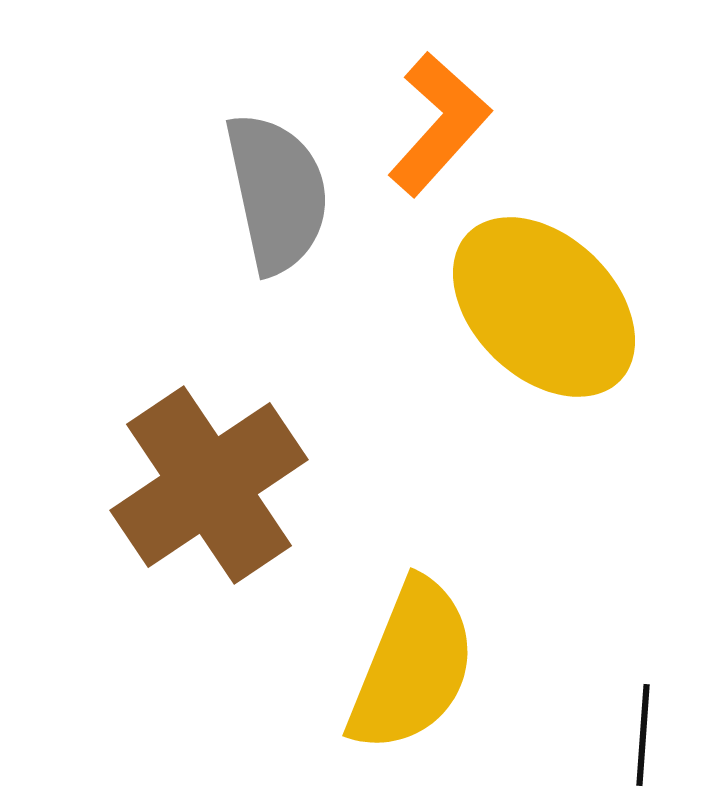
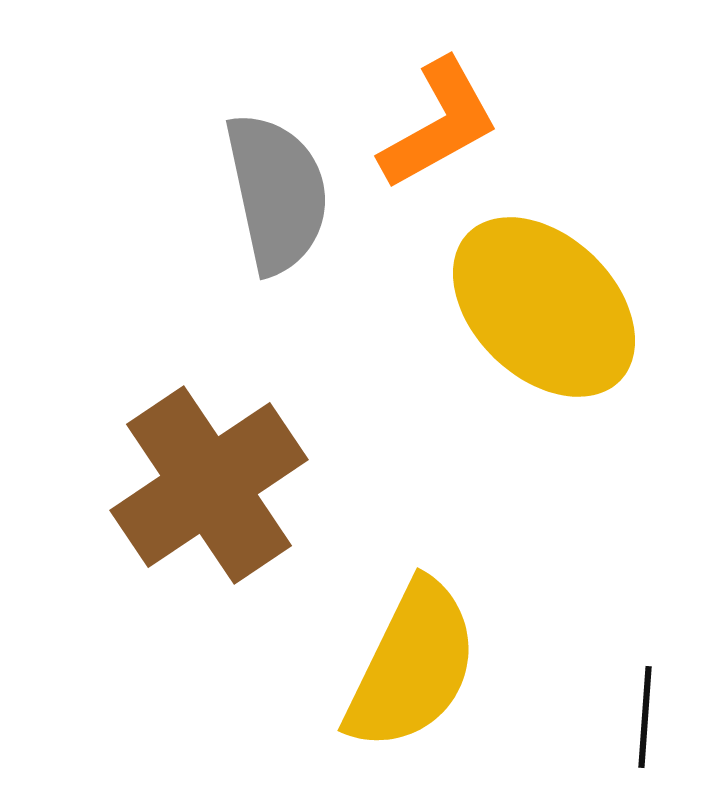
orange L-shape: rotated 19 degrees clockwise
yellow semicircle: rotated 4 degrees clockwise
black line: moved 2 px right, 18 px up
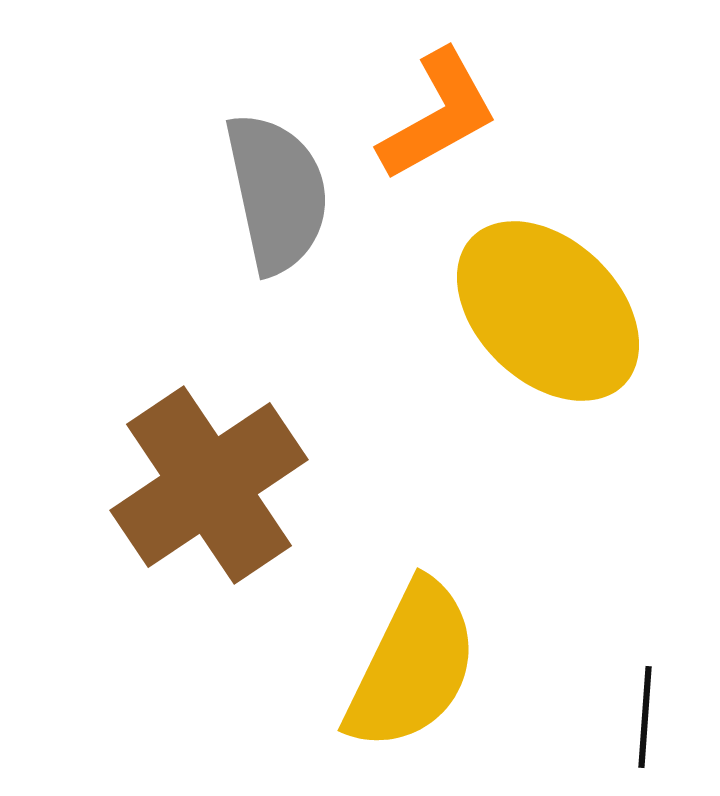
orange L-shape: moved 1 px left, 9 px up
yellow ellipse: moved 4 px right, 4 px down
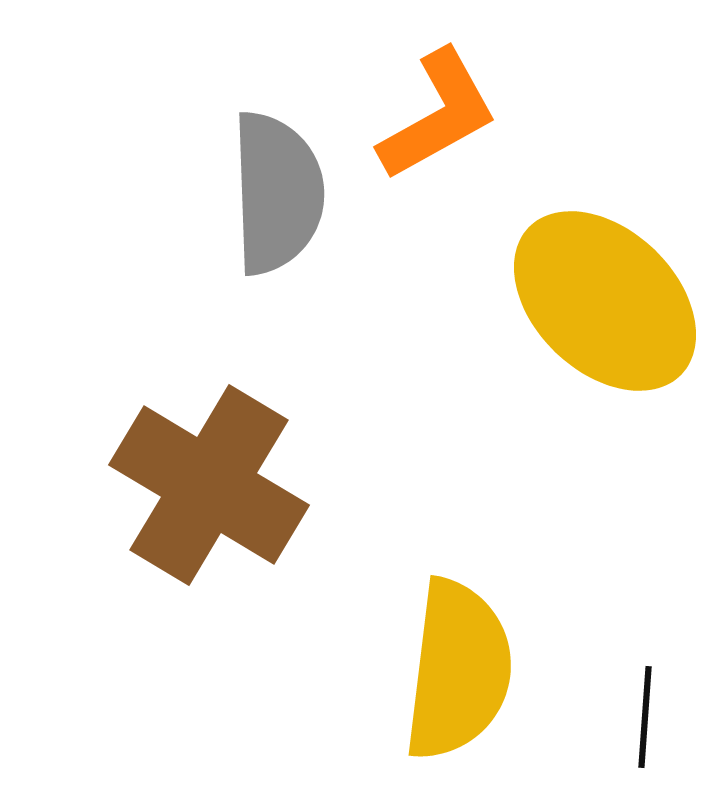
gray semicircle: rotated 10 degrees clockwise
yellow ellipse: moved 57 px right, 10 px up
brown cross: rotated 25 degrees counterclockwise
yellow semicircle: moved 46 px right, 4 px down; rotated 19 degrees counterclockwise
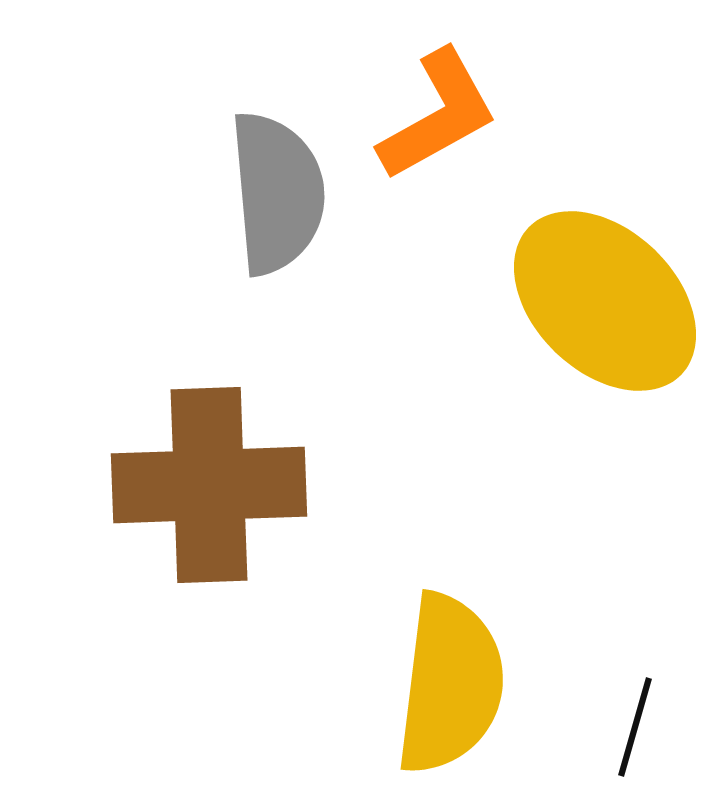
gray semicircle: rotated 3 degrees counterclockwise
brown cross: rotated 33 degrees counterclockwise
yellow semicircle: moved 8 px left, 14 px down
black line: moved 10 px left, 10 px down; rotated 12 degrees clockwise
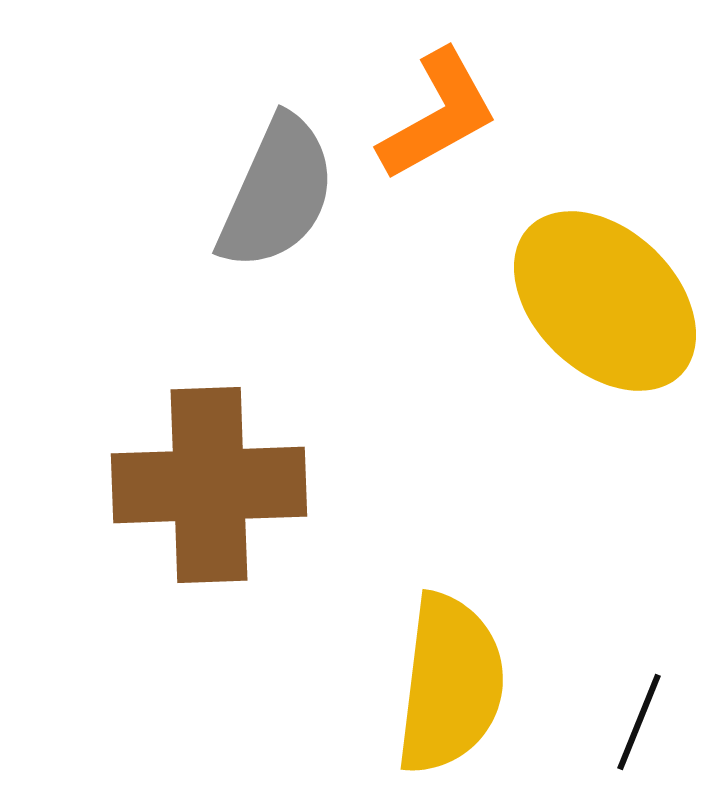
gray semicircle: rotated 29 degrees clockwise
black line: moved 4 px right, 5 px up; rotated 6 degrees clockwise
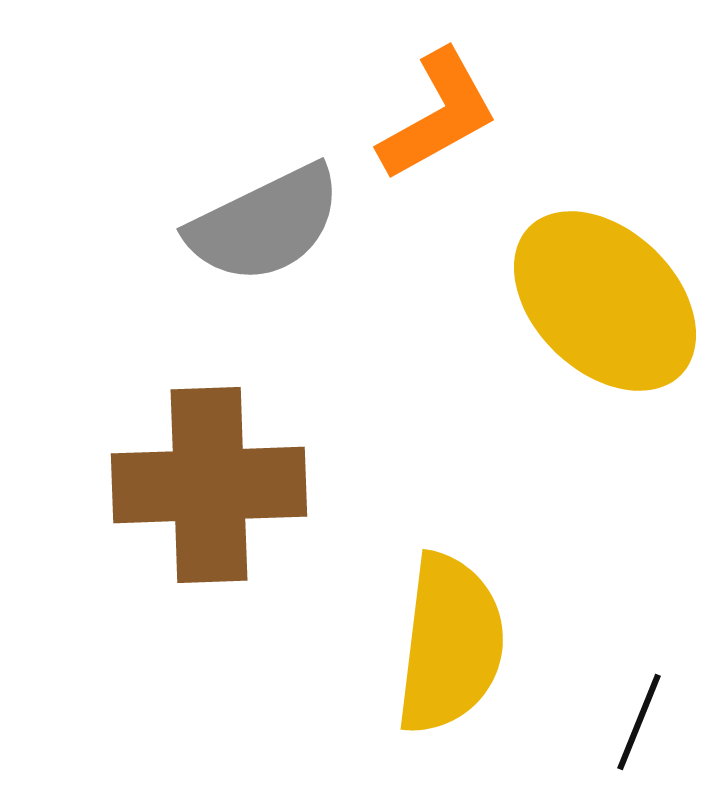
gray semicircle: moved 12 px left, 31 px down; rotated 40 degrees clockwise
yellow semicircle: moved 40 px up
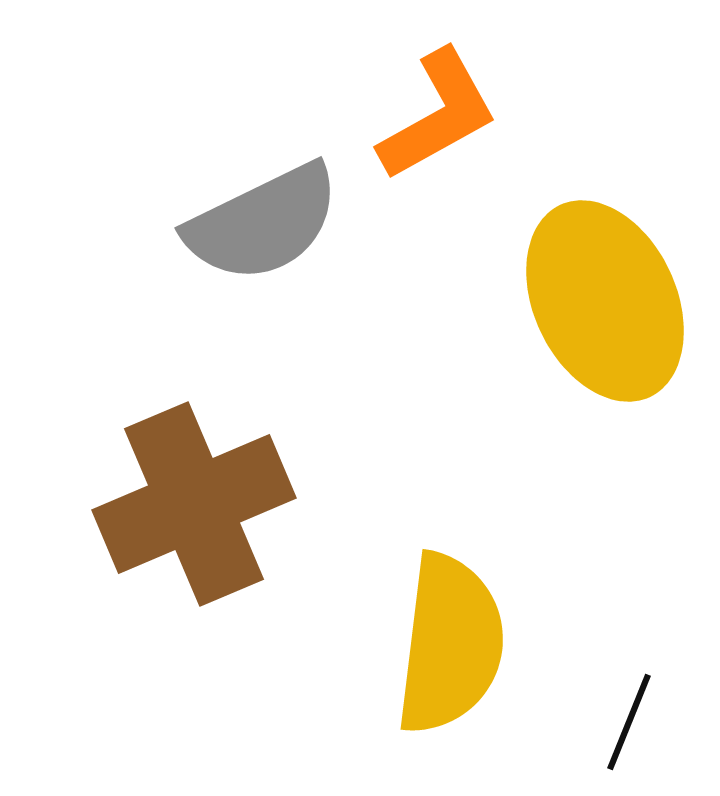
gray semicircle: moved 2 px left, 1 px up
yellow ellipse: rotated 21 degrees clockwise
brown cross: moved 15 px left, 19 px down; rotated 21 degrees counterclockwise
black line: moved 10 px left
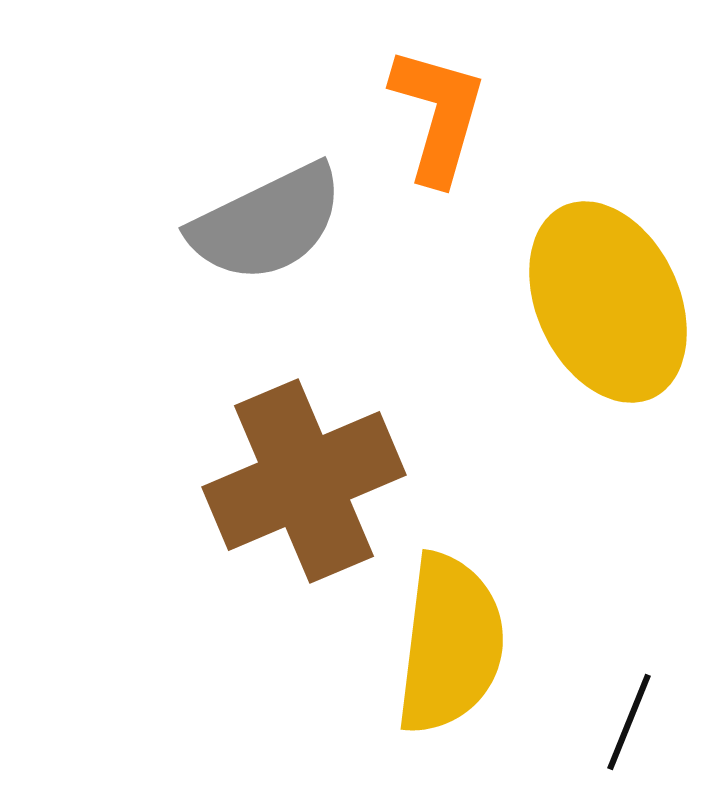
orange L-shape: rotated 45 degrees counterclockwise
gray semicircle: moved 4 px right
yellow ellipse: moved 3 px right, 1 px down
brown cross: moved 110 px right, 23 px up
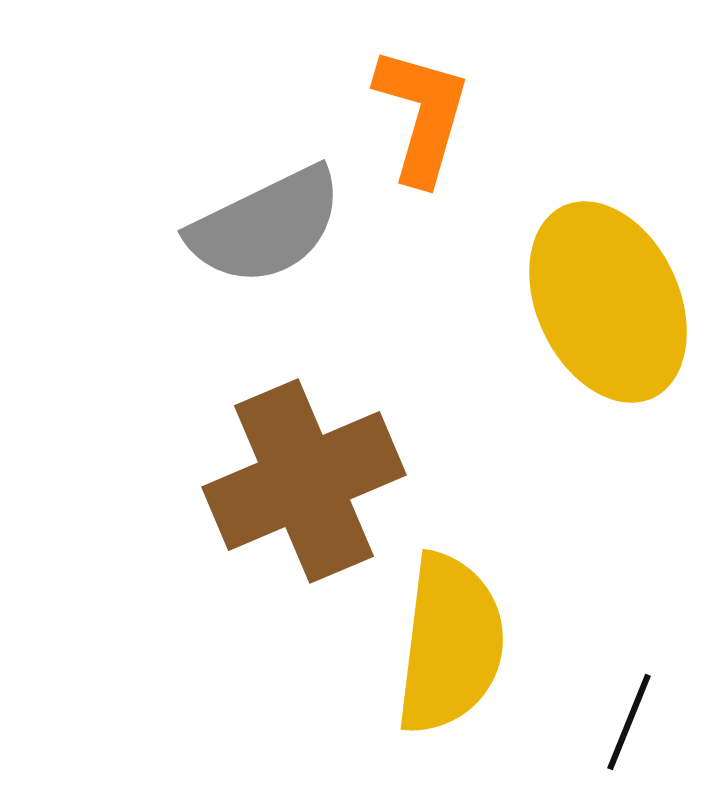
orange L-shape: moved 16 px left
gray semicircle: moved 1 px left, 3 px down
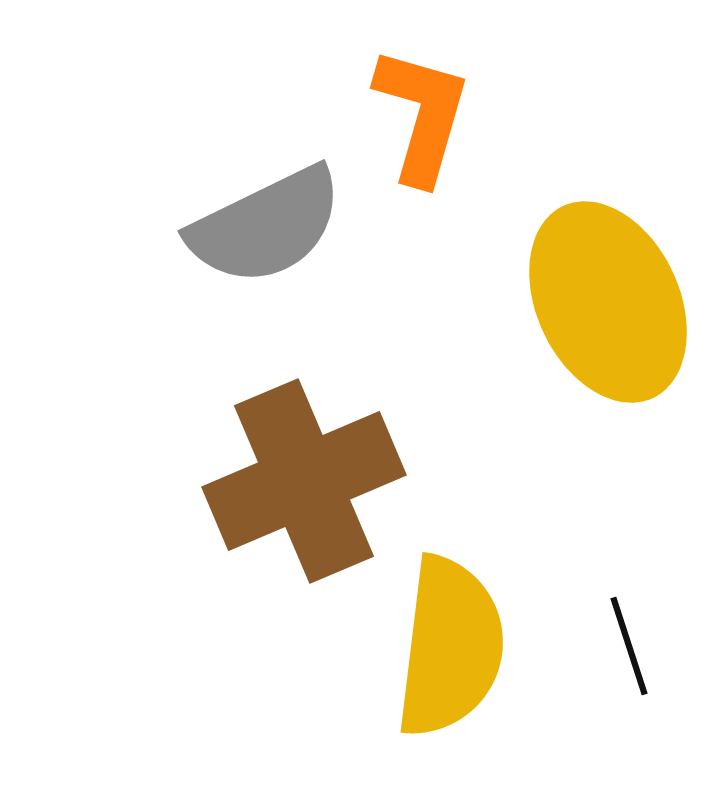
yellow semicircle: moved 3 px down
black line: moved 76 px up; rotated 40 degrees counterclockwise
